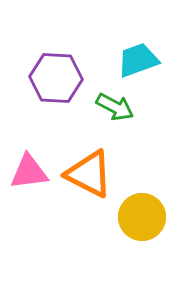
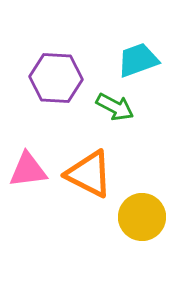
pink triangle: moved 1 px left, 2 px up
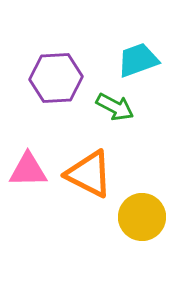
purple hexagon: rotated 6 degrees counterclockwise
pink triangle: rotated 6 degrees clockwise
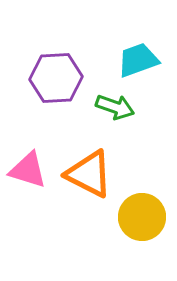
green arrow: rotated 9 degrees counterclockwise
pink triangle: rotated 18 degrees clockwise
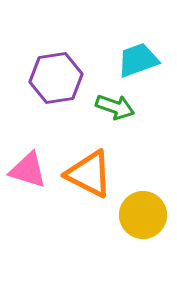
purple hexagon: rotated 6 degrees counterclockwise
yellow circle: moved 1 px right, 2 px up
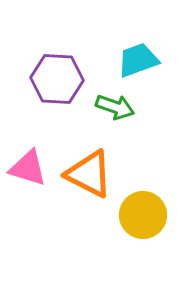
purple hexagon: moved 1 px right, 1 px down; rotated 12 degrees clockwise
pink triangle: moved 2 px up
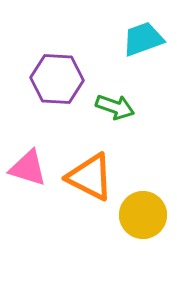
cyan trapezoid: moved 5 px right, 21 px up
orange triangle: moved 1 px right, 3 px down
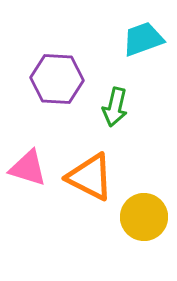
green arrow: rotated 84 degrees clockwise
yellow circle: moved 1 px right, 2 px down
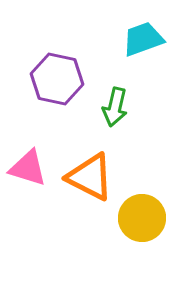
purple hexagon: rotated 9 degrees clockwise
yellow circle: moved 2 px left, 1 px down
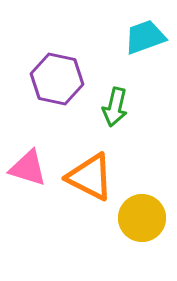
cyan trapezoid: moved 2 px right, 2 px up
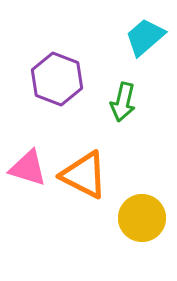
cyan trapezoid: rotated 21 degrees counterclockwise
purple hexagon: rotated 9 degrees clockwise
green arrow: moved 8 px right, 5 px up
orange triangle: moved 6 px left, 2 px up
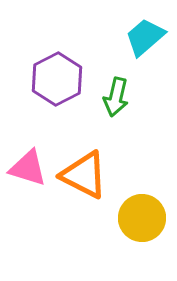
purple hexagon: rotated 12 degrees clockwise
green arrow: moved 7 px left, 5 px up
